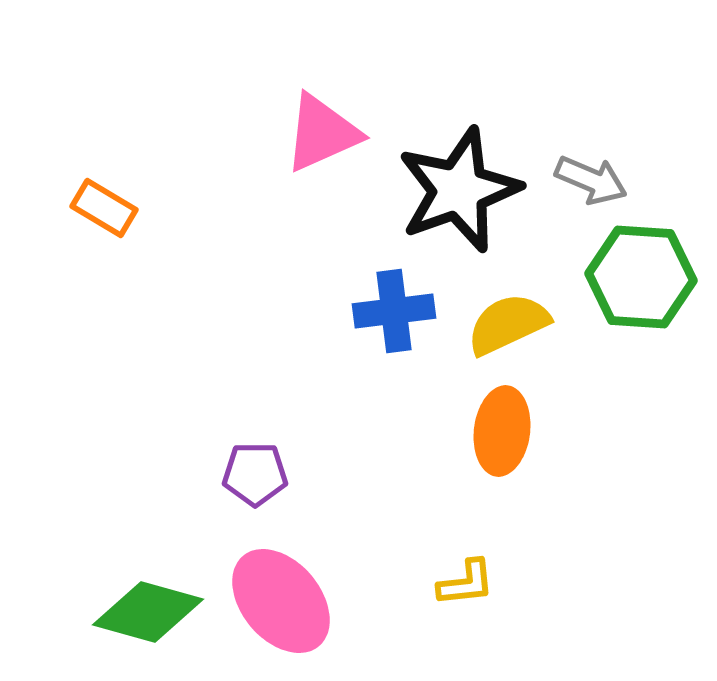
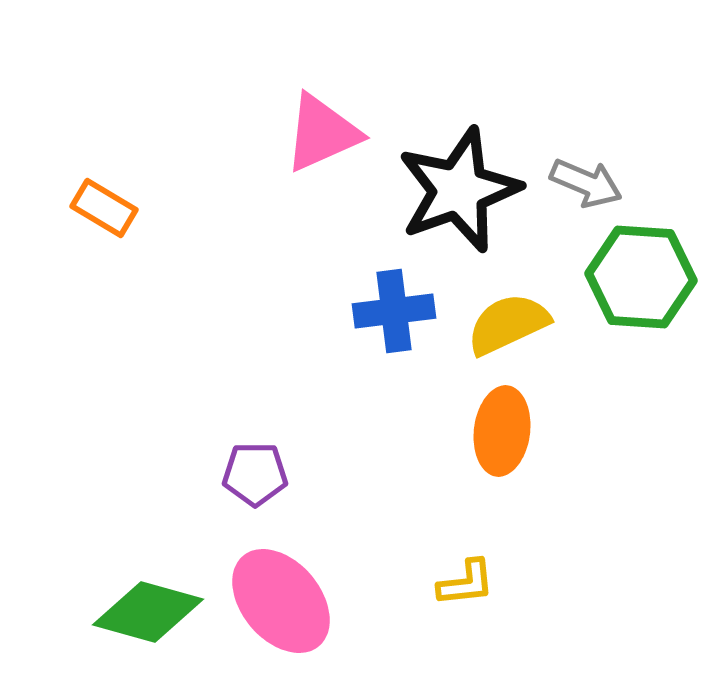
gray arrow: moved 5 px left, 3 px down
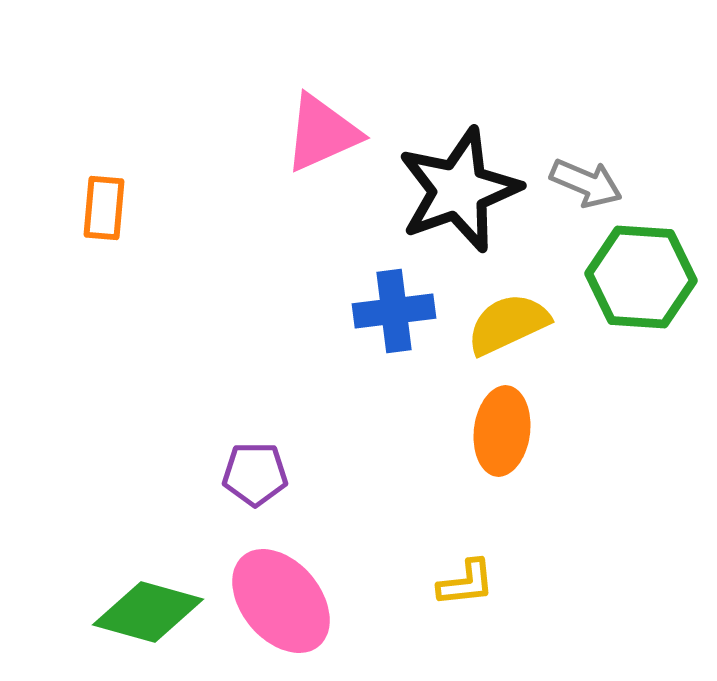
orange rectangle: rotated 64 degrees clockwise
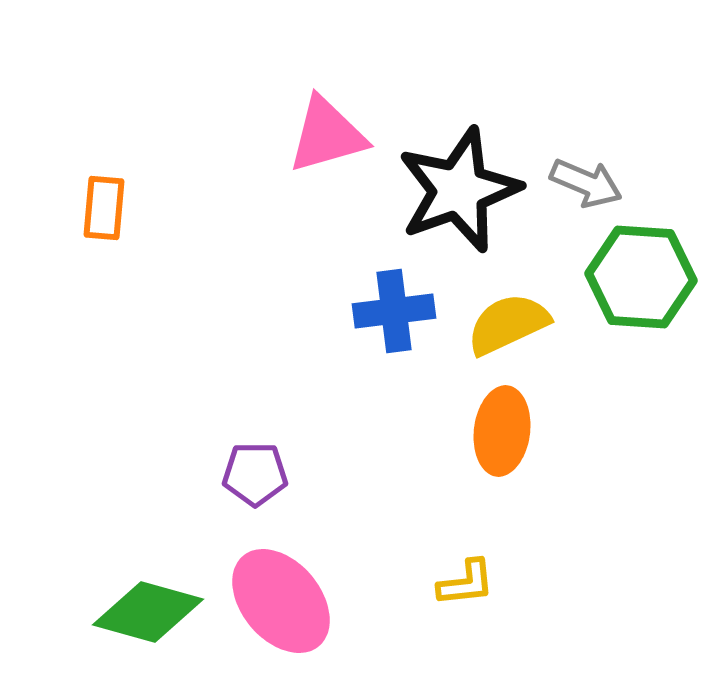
pink triangle: moved 5 px right, 2 px down; rotated 8 degrees clockwise
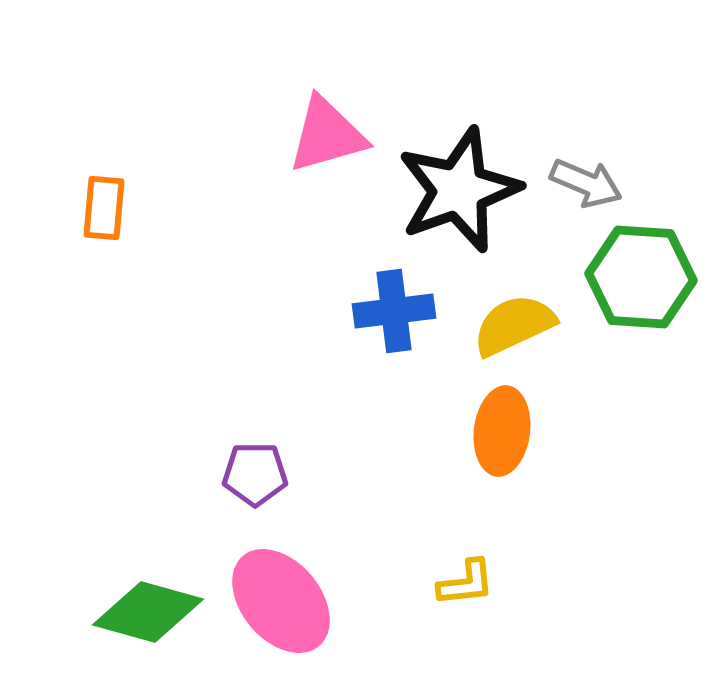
yellow semicircle: moved 6 px right, 1 px down
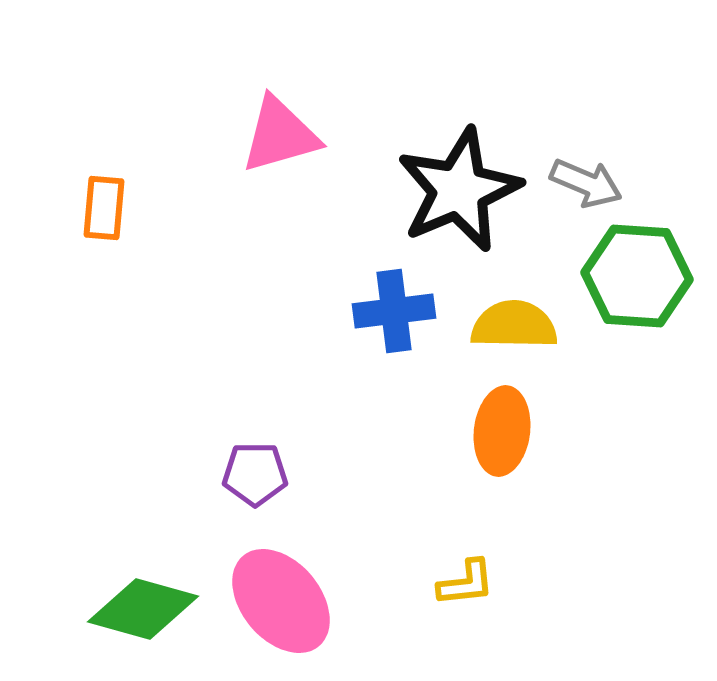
pink triangle: moved 47 px left
black star: rotated 3 degrees counterclockwise
green hexagon: moved 4 px left, 1 px up
yellow semicircle: rotated 26 degrees clockwise
green diamond: moved 5 px left, 3 px up
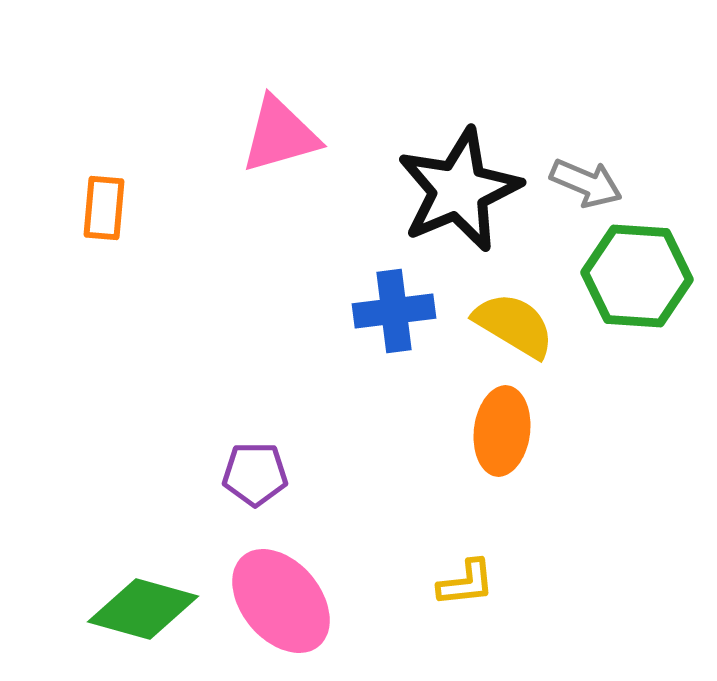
yellow semicircle: rotated 30 degrees clockwise
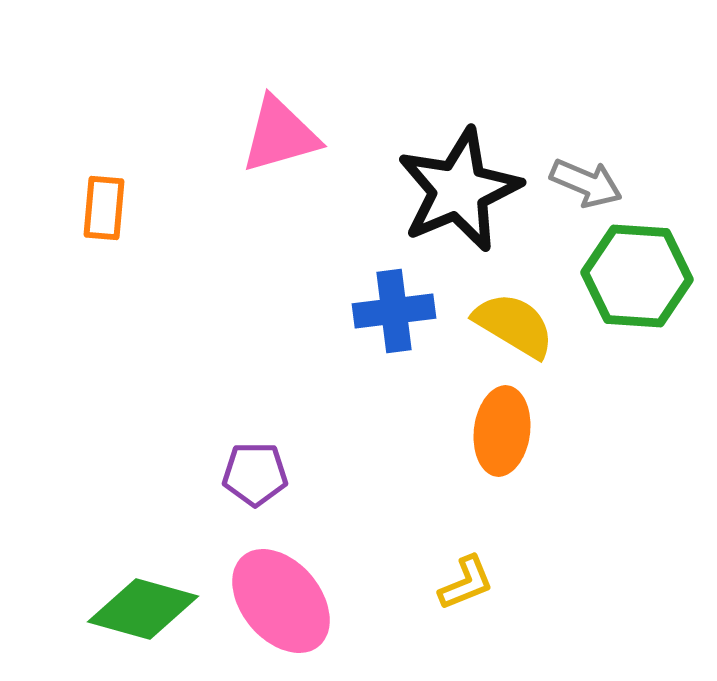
yellow L-shape: rotated 16 degrees counterclockwise
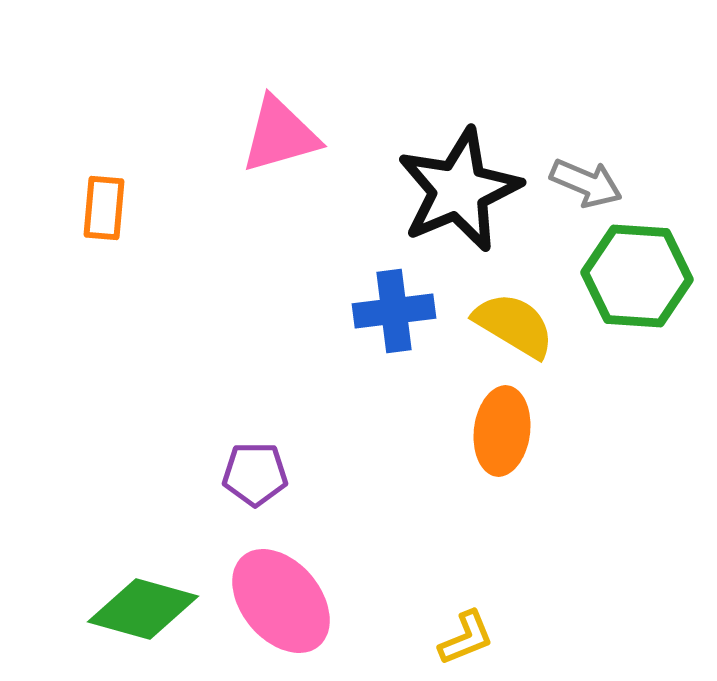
yellow L-shape: moved 55 px down
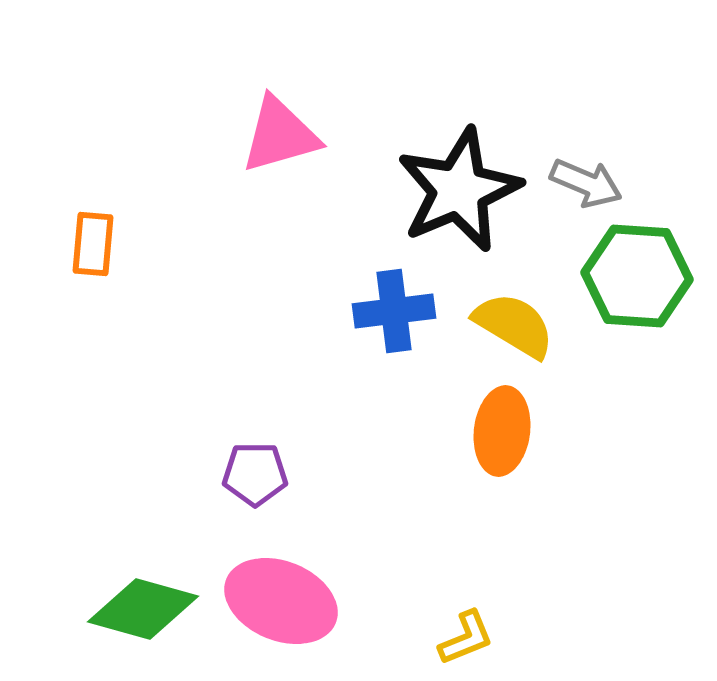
orange rectangle: moved 11 px left, 36 px down
pink ellipse: rotated 28 degrees counterclockwise
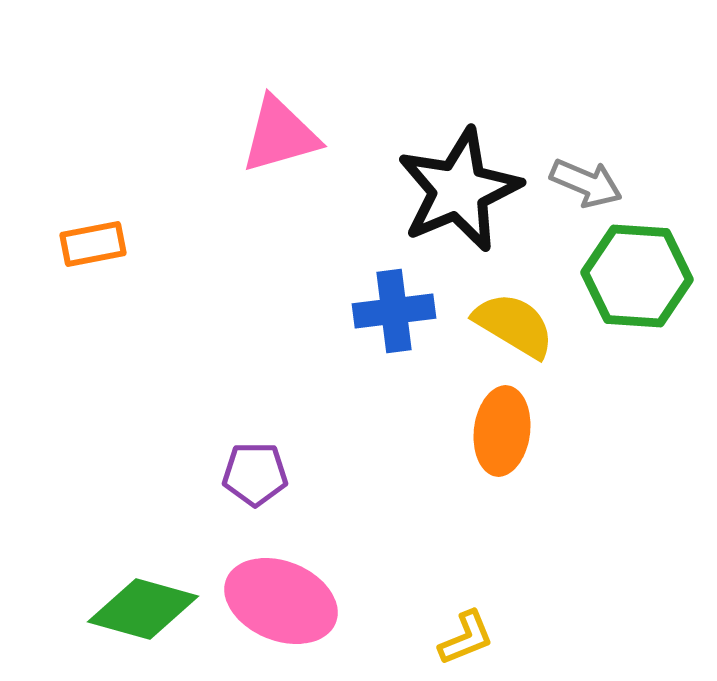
orange rectangle: rotated 74 degrees clockwise
